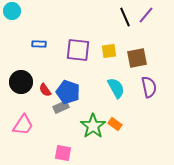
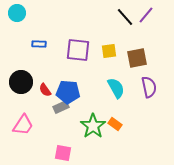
cyan circle: moved 5 px right, 2 px down
black line: rotated 18 degrees counterclockwise
blue pentagon: rotated 15 degrees counterclockwise
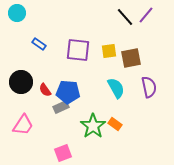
blue rectangle: rotated 32 degrees clockwise
brown square: moved 6 px left
pink square: rotated 30 degrees counterclockwise
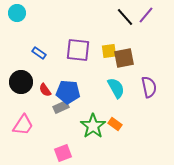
blue rectangle: moved 9 px down
brown square: moved 7 px left
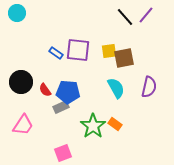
blue rectangle: moved 17 px right
purple semicircle: rotated 25 degrees clockwise
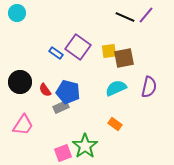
black line: rotated 24 degrees counterclockwise
purple square: moved 3 px up; rotated 30 degrees clockwise
black circle: moved 1 px left
cyan semicircle: rotated 85 degrees counterclockwise
blue pentagon: rotated 10 degrees clockwise
green star: moved 8 px left, 20 px down
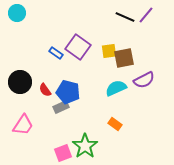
purple semicircle: moved 5 px left, 7 px up; rotated 50 degrees clockwise
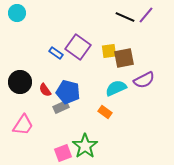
orange rectangle: moved 10 px left, 12 px up
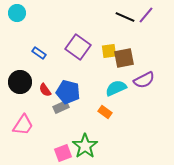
blue rectangle: moved 17 px left
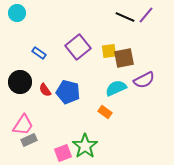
purple square: rotated 15 degrees clockwise
gray rectangle: moved 32 px left, 33 px down
